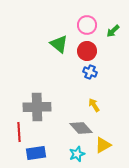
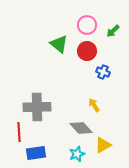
blue cross: moved 13 px right
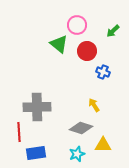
pink circle: moved 10 px left
gray diamond: rotated 30 degrees counterclockwise
yellow triangle: rotated 30 degrees clockwise
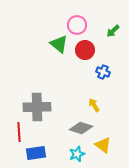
red circle: moved 2 px left, 1 px up
yellow triangle: rotated 36 degrees clockwise
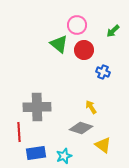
red circle: moved 1 px left
yellow arrow: moved 3 px left, 2 px down
cyan star: moved 13 px left, 2 px down
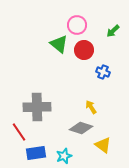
red line: rotated 30 degrees counterclockwise
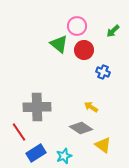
pink circle: moved 1 px down
yellow arrow: rotated 24 degrees counterclockwise
gray diamond: rotated 15 degrees clockwise
blue rectangle: rotated 24 degrees counterclockwise
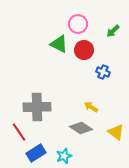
pink circle: moved 1 px right, 2 px up
green triangle: rotated 12 degrees counterclockwise
yellow triangle: moved 13 px right, 13 px up
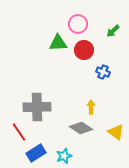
green triangle: moved 1 px left, 1 px up; rotated 30 degrees counterclockwise
yellow arrow: rotated 56 degrees clockwise
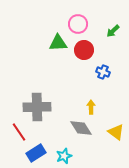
gray diamond: rotated 25 degrees clockwise
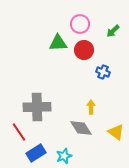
pink circle: moved 2 px right
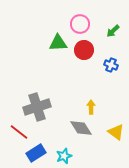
blue cross: moved 8 px right, 7 px up
gray cross: rotated 16 degrees counterclockwise
red line: rotated 18 degrees counterclockwise
